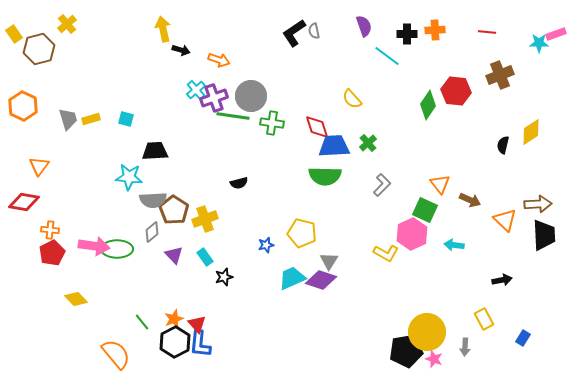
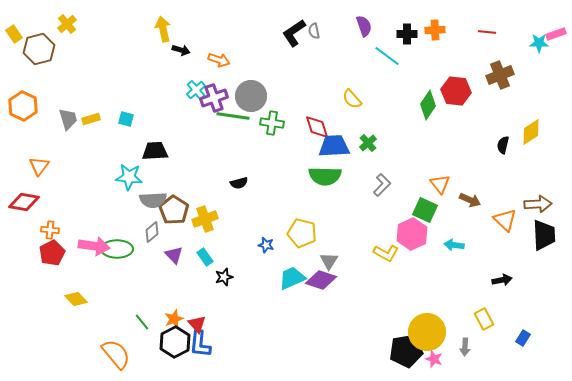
blue star at (266, 245): rotated 28 degrees clockwise
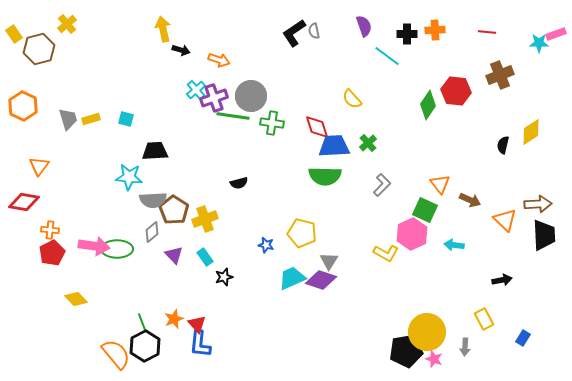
green line at (142, 322): rotated 18 degrees clockwise
black hexagon at (175, 342): moved 30 px left, 4 px down
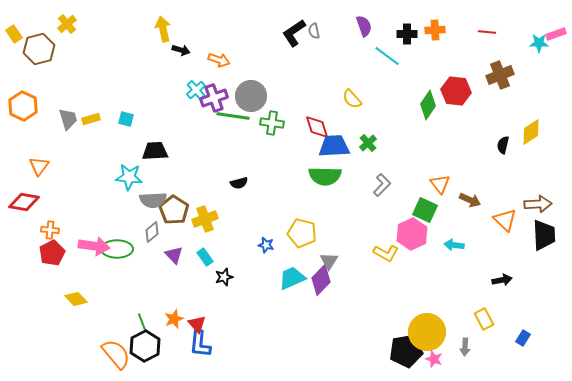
purple diamond at (321, 280): rotated 64 degrees counterclockwise
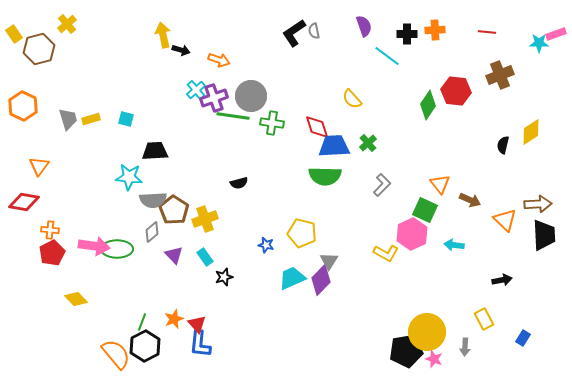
yellow arrow at (163, 29): moved 6 px down
green line at (142, 322): rotated 42 degrees clockwise
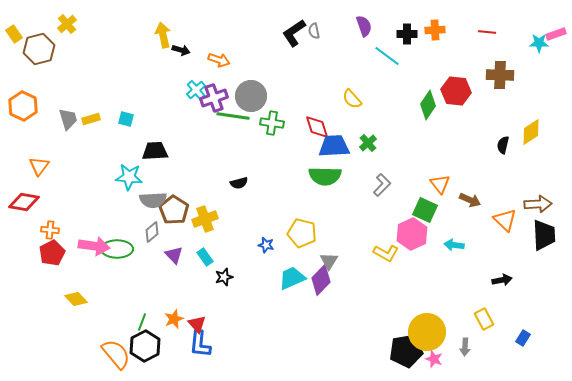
brown cross at (500, 75): rotated 24 degrees clockwise
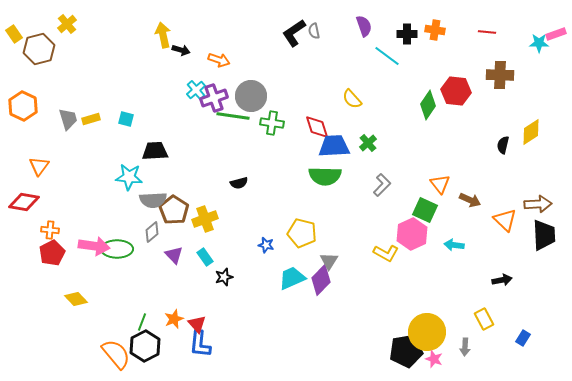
orange cross at (435, 30): rotated 12 degrees clockwise
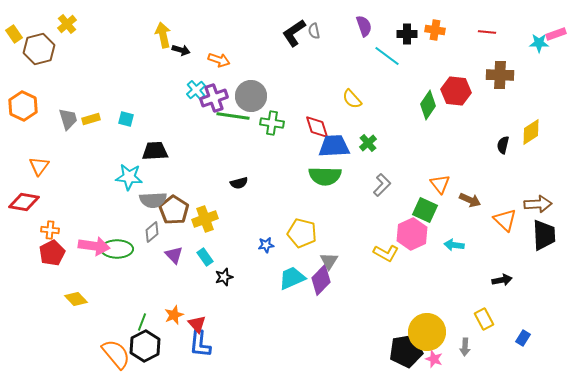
blue star at (266, 245): rotated 21 degrees counterclockwise
orange star at (174, 319): moved 4 px up
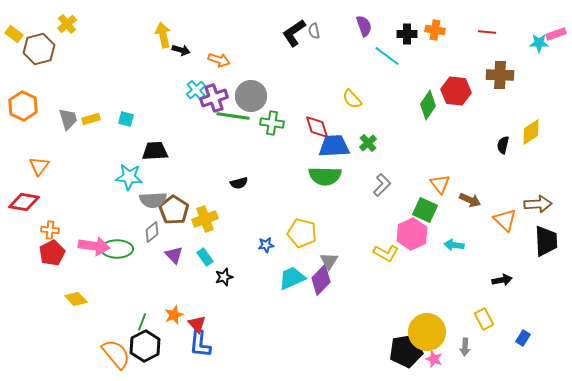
yellow rectangle at (14, 34): rotated 18 degrees counterclockwise
black trapezoid at (544, 235): moved 2 px right, 6 px down
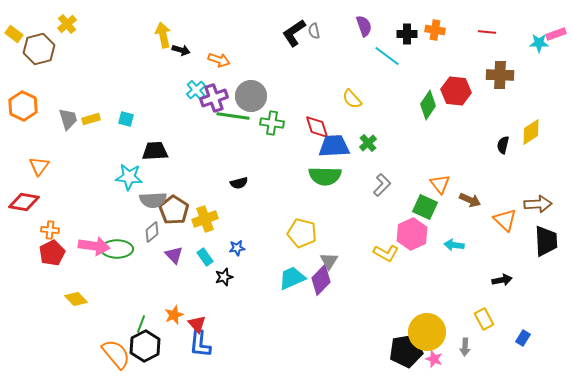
green square at (425, 210): moved 3 px up
blue star at (266, 245): moved 29 px left, 3 px down
green line at (142, 322): moved 1 px left, 2 px down
